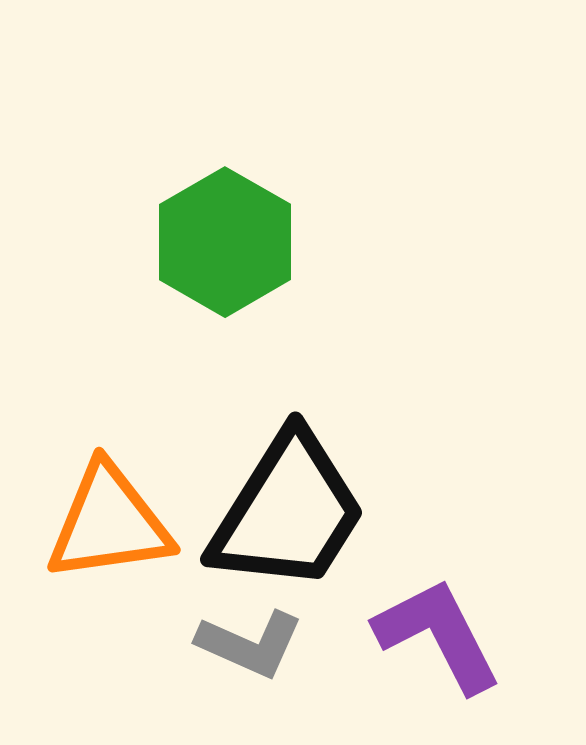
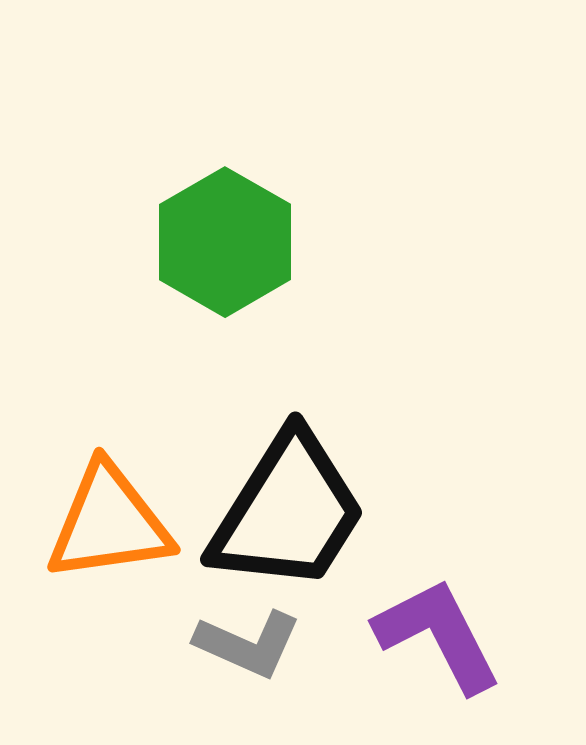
gray L-shape: moved 2 px left
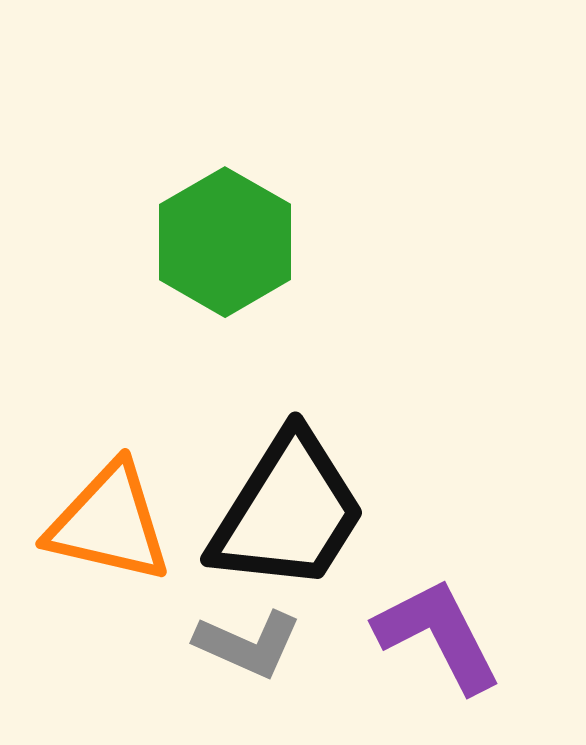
orange triangle: rotated 21 degrees clockwise
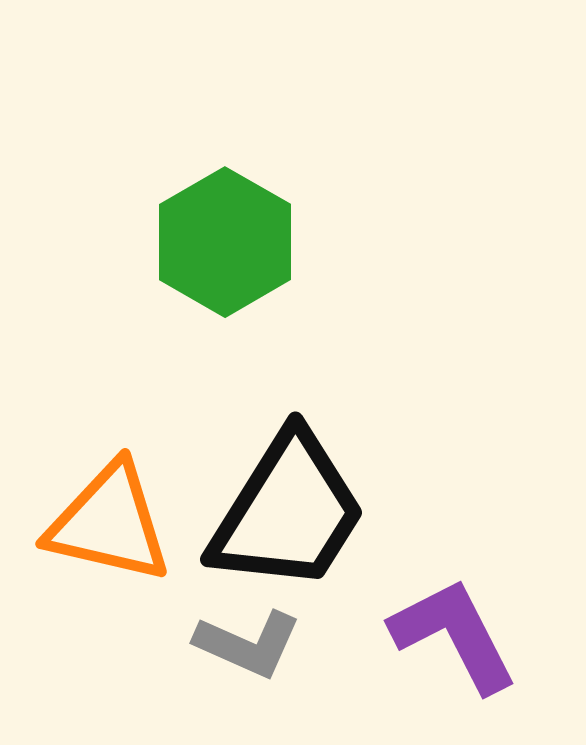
purple L-shape: moved 16 px right
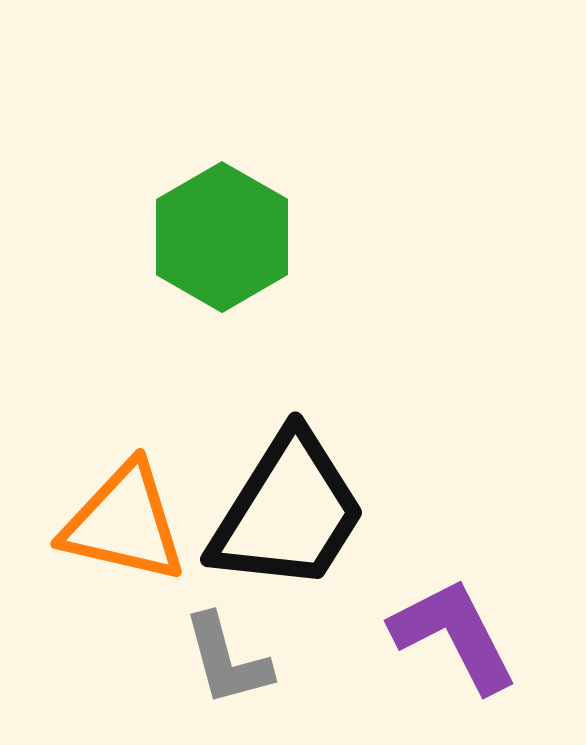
green hexagon: moved 3 px left, 5 px up
orange triangle: moved 15 px right
gray L-shape: moved 21 px left, 16 px down; rotated 51 degrees clockwise
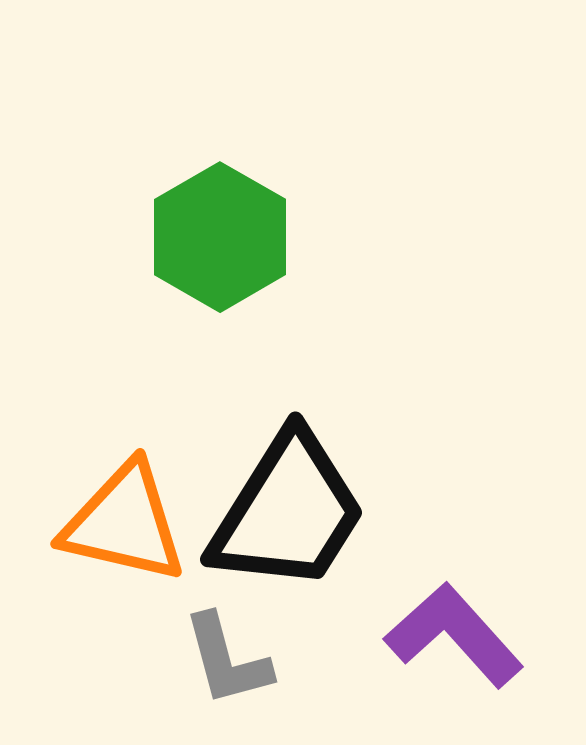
green hexagon: moved 2 px left
purple L-shape: rotated 15 degrees counterclockwise
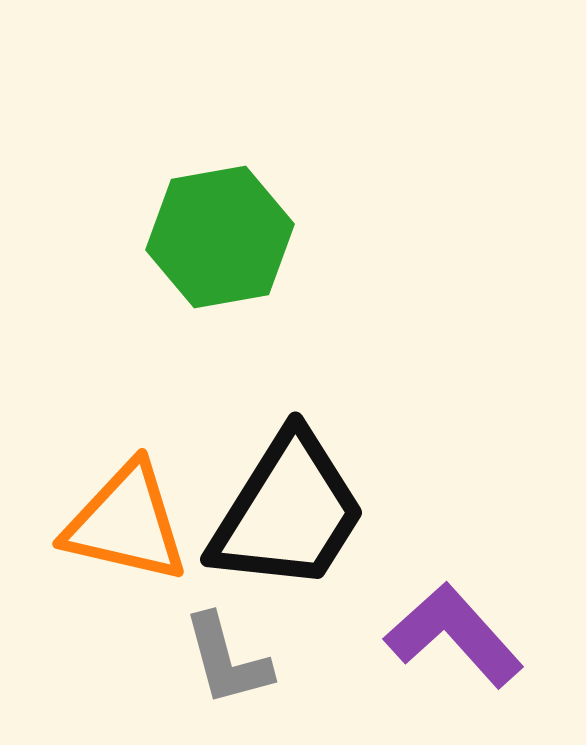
green hexagon: rotated 20 degrees clockwise
orange triangle: moved 2 px right
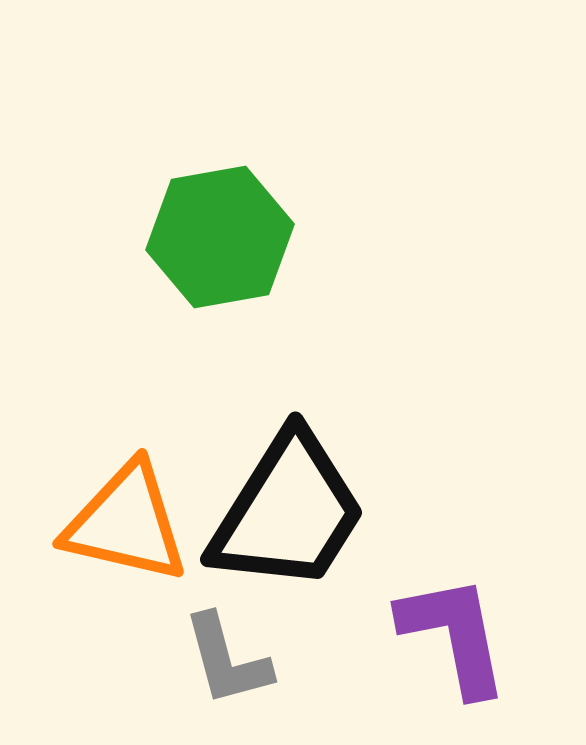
purple L-shape: rotated 31 degrees clockwise
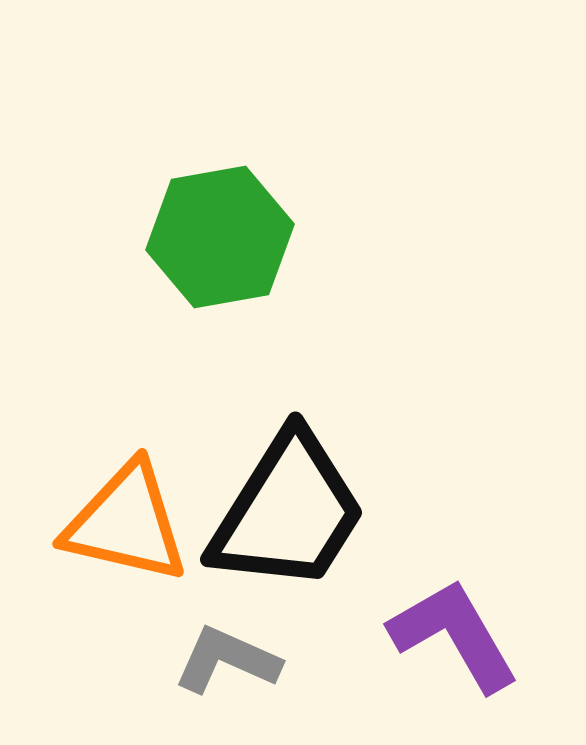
purple L-shape: rotated 19 degrees counterclockwise
gray L-shape: rotated 129 degrees clockwise
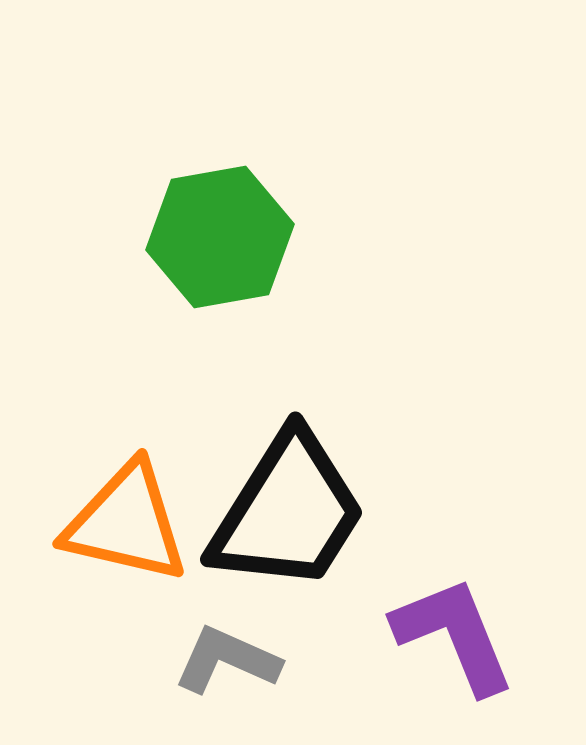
purple L-shape: rotated 8 degrees clockwise
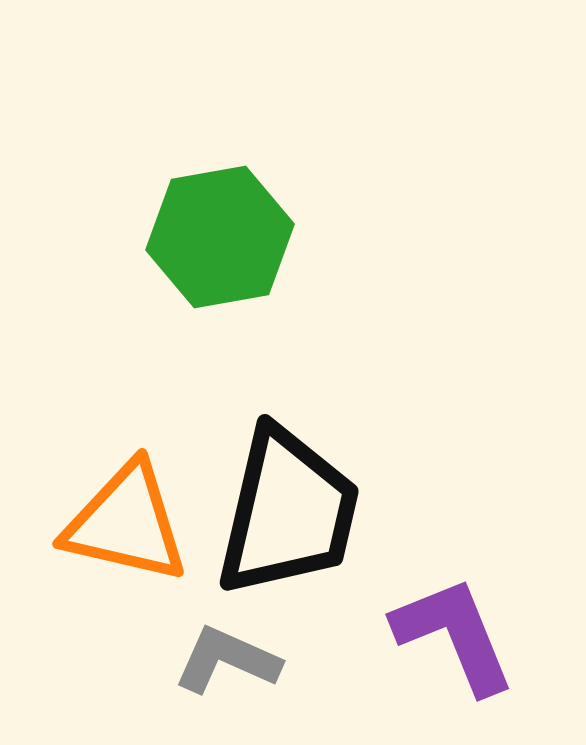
black trapezoid: rotated 19 degrees counterclockwise
